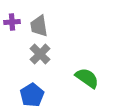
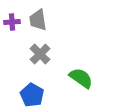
gray trapezoid: moved 1 px left, 6 px up
green semicircle: moved 6 px left
blue pentagon: rotated 10 degrees counterclockwise
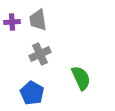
gray cross: rotated 20 degrees clockwise
green semicircle: rotated 30 degrees clockwise
blue pentagon: moved 2 px up
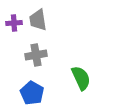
purple cross: moved 2 px right, 1 px down
gray cross: moved 4 px left, 1 px down; rotated 15 degrees clockwise
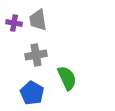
purple cross: rotated 14 degrees clockwise
green semicircle: moved 14 px left
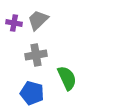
gray trapezoid: rotated 55 degrees clockwise
blue pentagon: rotated 15 degrees counterclockwise
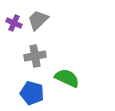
purple cross: rotated 14 degrees clockwise
gray cross: moved 1 px left, 1 px down
green semicircle: rotated 40 degrees counterclockwise
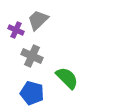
purple cross: moved 2 px right, 7 px down
gray cross: moved 3 px left; rotated 35 degrees clockwise
green semicircle: rotated 20 degrees clockwise
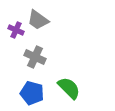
gray trapezoid: rotated 100 degrees counterclockwise
gray cross: moved 3 px right, 1 px down
green semicircle: moved 2 px right, 10 px down
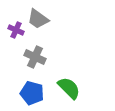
gray trapezoid: moved 1 px up
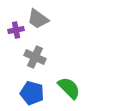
purple cross: rotated 35 degrees counterclockwise
